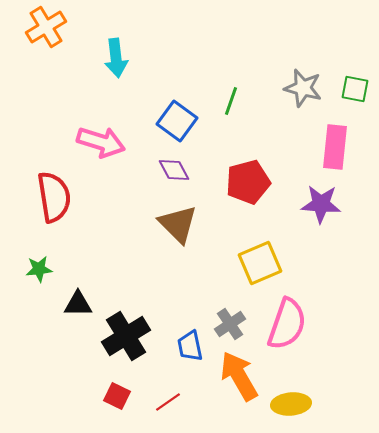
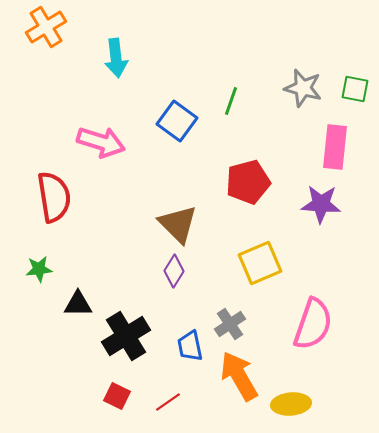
purple diamond: moved 101 px down; rotated 60 degrees clockwise
pink semicircle: moved 26 px right
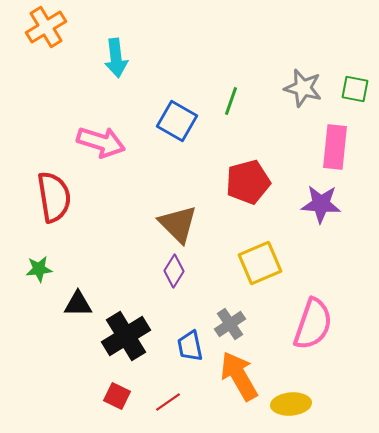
blue square: rotated 6 degrees counterclockwise
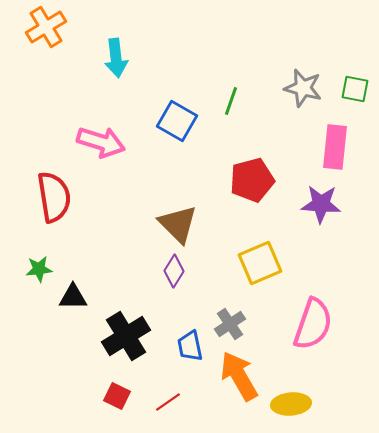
red pentagon: moved 4 px right, 2 px up
black triangle: moved 5 px left, 7 px up
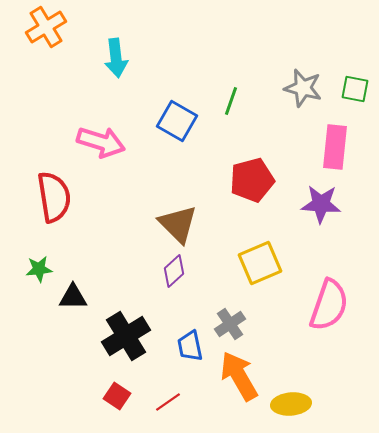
purple diamond: rotated 16 degrees clockwise
pink semicircle: moved 16 px right, 19 px up
red square: rotated 8 degrees clockwise
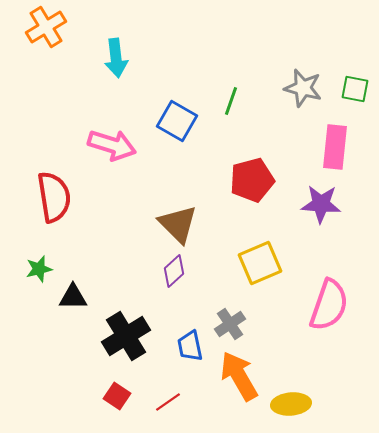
pink arrow: moved 11 px right, 3 px down
green star: rotated 8 degrees counterclockwise
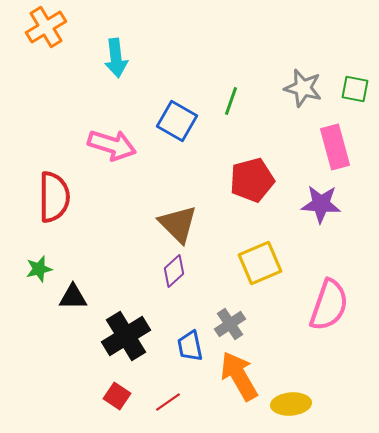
pink rectangle: rotated 21 degrees counterclockwise
red semicircle: rotated 9 degrees clockwise
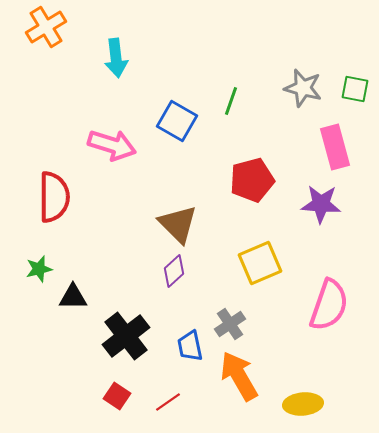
black cross: rotated 6 degrees counterclockwise
yellow ellipse: moved 12 px right
